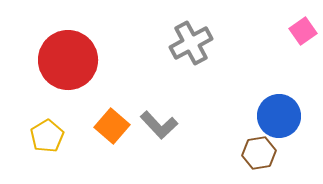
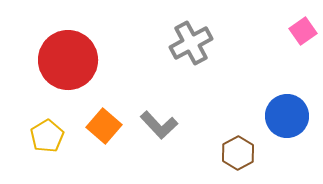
blue circle: moved 8 px right
orange square: moved 8 px left
brown hexagon: moved 21 px left; rotated 20 degrees counterclockwise
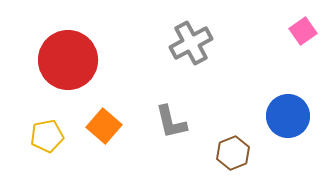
blue circle: moved 1 px right
gray L-shape: moved 12 px right, 3 px up; rotated 30 degrees clockwise
yellow pentagon: rotated 20 degrees clockwise
brown hexagon: moved 5 px left; rotated 8 degrees clockwise
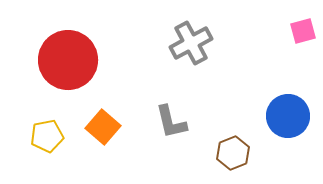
pink square: rotated 20 degrees clockwise
orange square: moved 1 px left, 1 px down
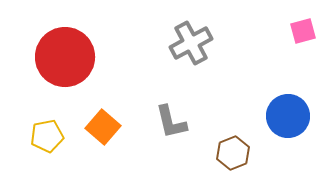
red circle: moved 3 px left, 3 px up
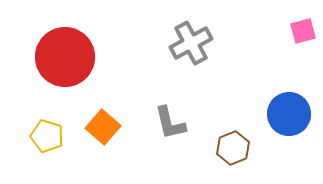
blue circle: moved 1 px right, 2 px up
gray L-shape: moved 1 px left, 1 px down
yellow pentagon: rotated 28 degrees clockwise
brown hexagon: moved 5 px up
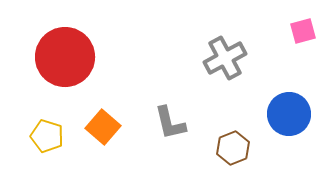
gray cross: moved 34 px right, 15 px down
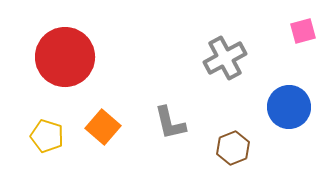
blue circle: moved 7 px up
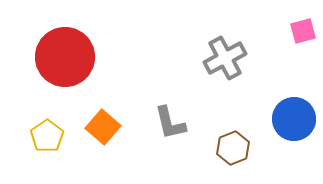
blue circle: moved 5 px right, 12 px down
yellow pentagon: rotated 20 degrees clockwise
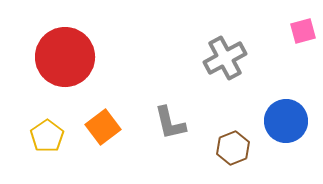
blue circle: moved 8 px left, 2 px down
orange square: rotated 12 degrees clockwise
